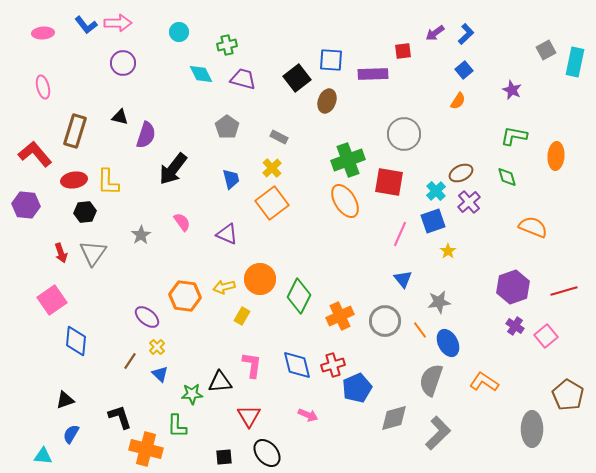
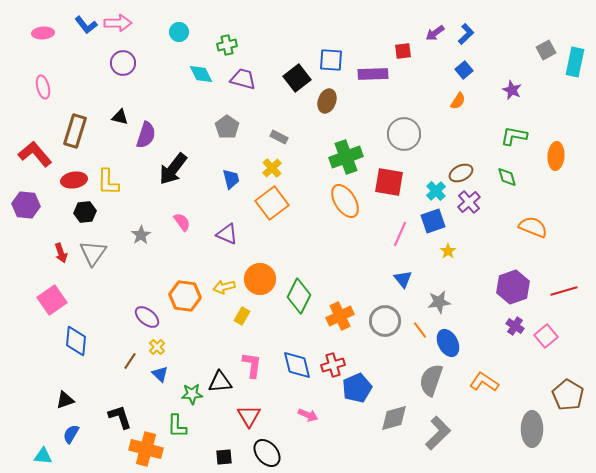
green cross at (348, 160): moved 2 px left, 3 px up
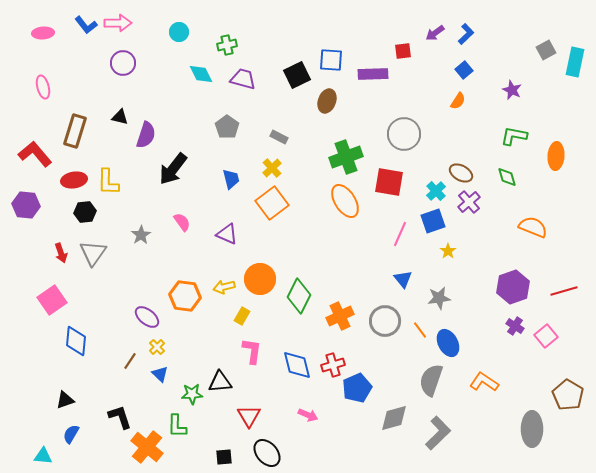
black square at (297, 78): moved 3 px up; rotated 12 degrees clockwise
brown ellipse at (461, 173): rotated 55 degrees clockwise
gray star at (439, 302): moved 4 px up
pink L-shape at (252, 365): moved 14 px up
orange cross at (146, 449): moved 1 px right, 2 px up; rotated 24 degrees clockwise
